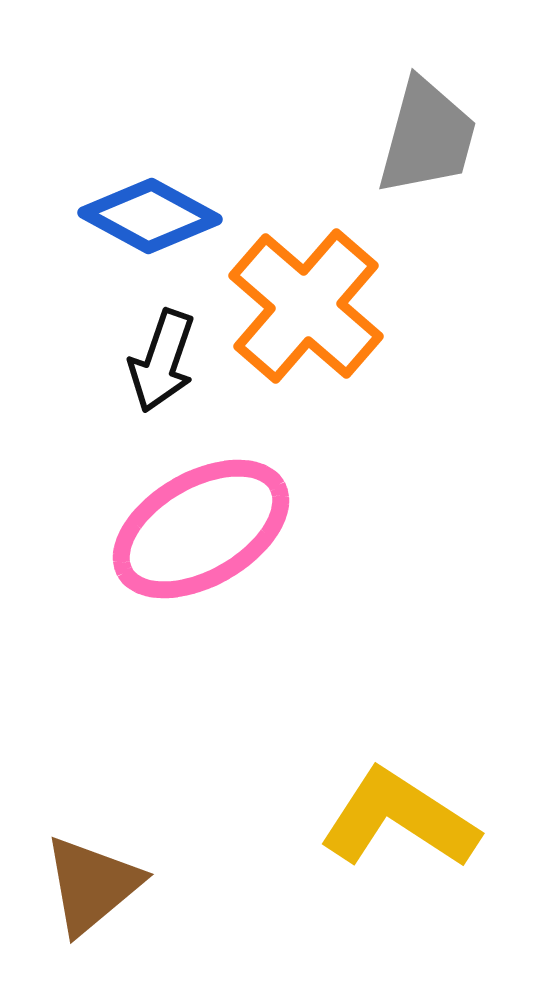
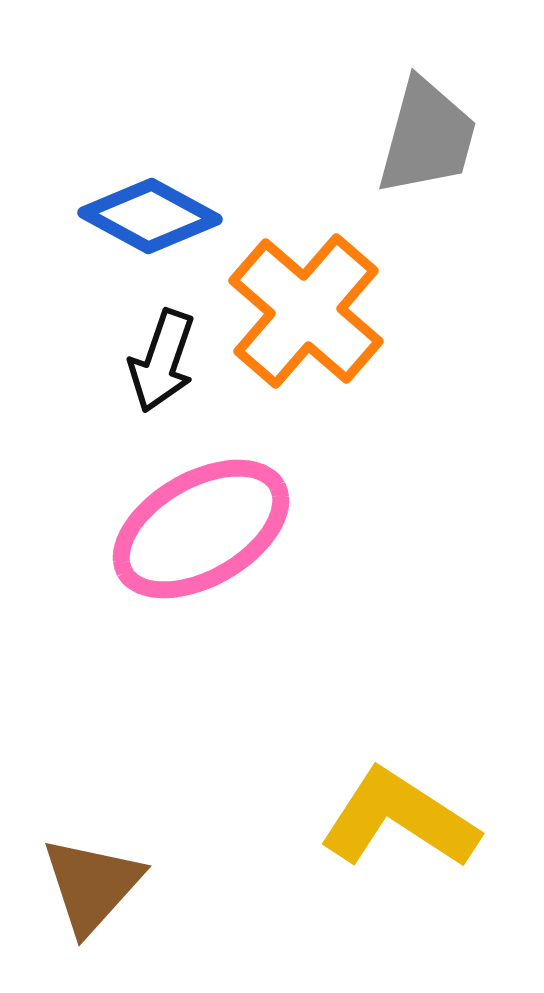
orange cross: moved 5 px down
brown triangle: rotated 8 degrees counterclockwise
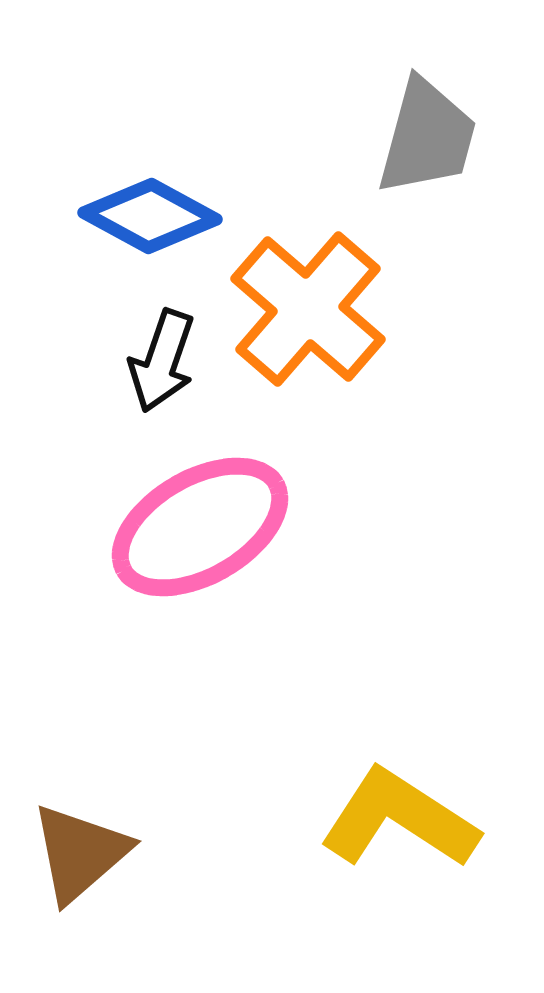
orange cross: moved 2 px right, 2 px up
pink ellipse: moved 1 px left, 2 px up
brown triangle: moved 12 px left, 32 px up; rotated 7 degrees clockwise
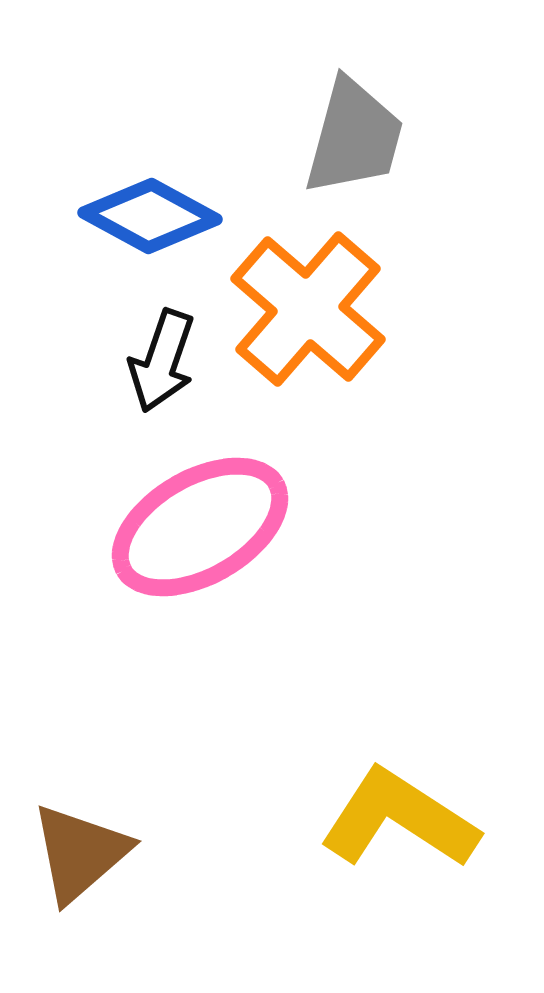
gray trapezoid: moved 73 px left
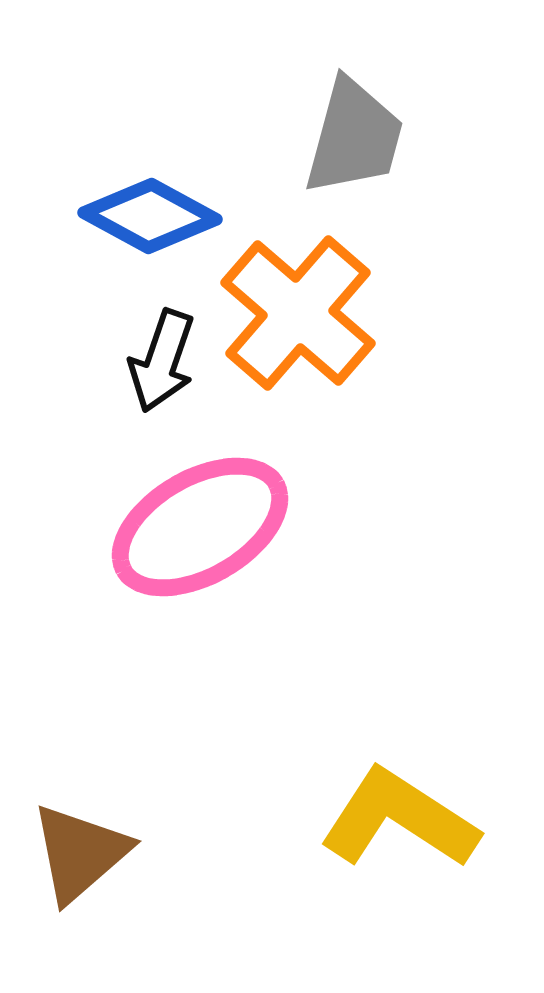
orange cross: moved 10 px left, 4 px down
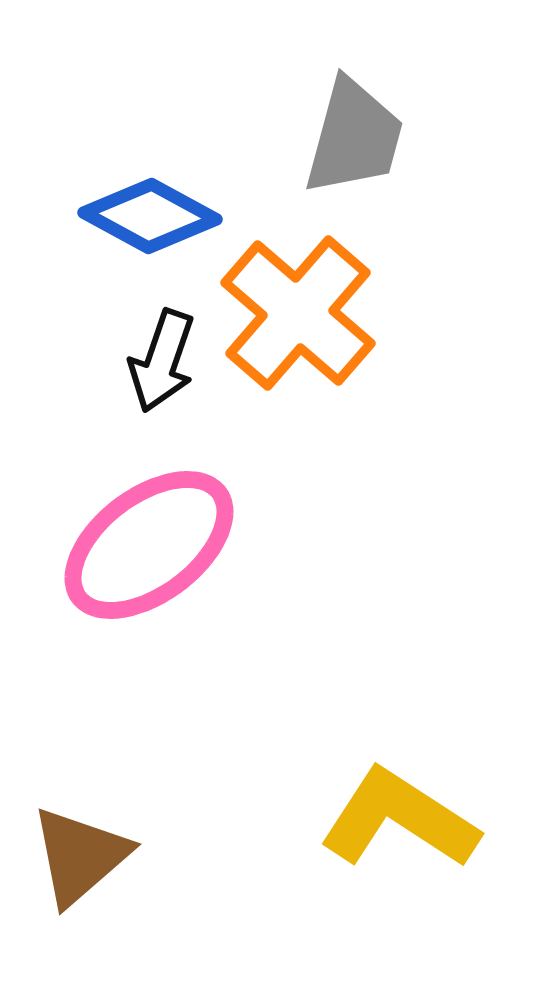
pink ellipse: moved 51 px left, 18 px down; rotated 7 degrees counterclockwise
brown triangle: moved 3 px down
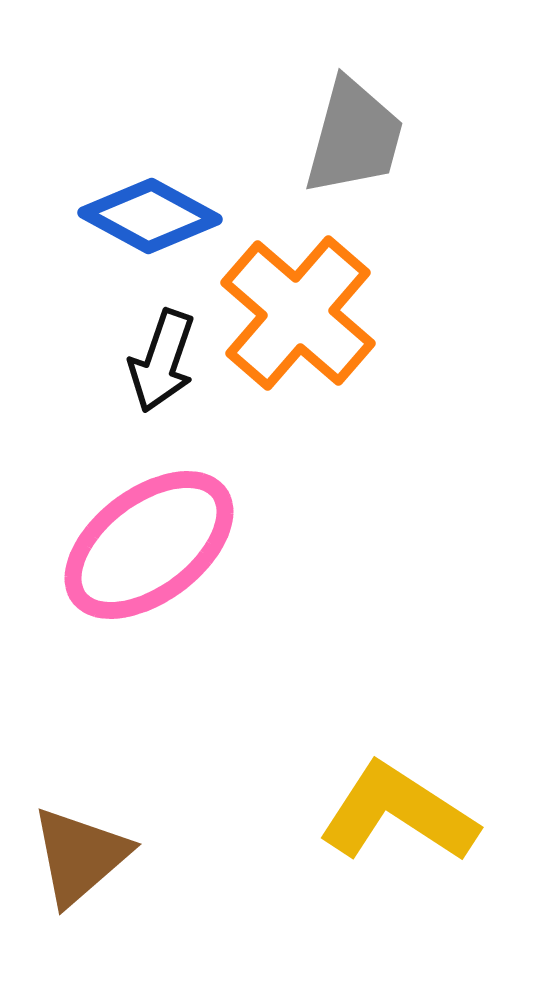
yellow L-shape: moved 1 px left, 6 px up
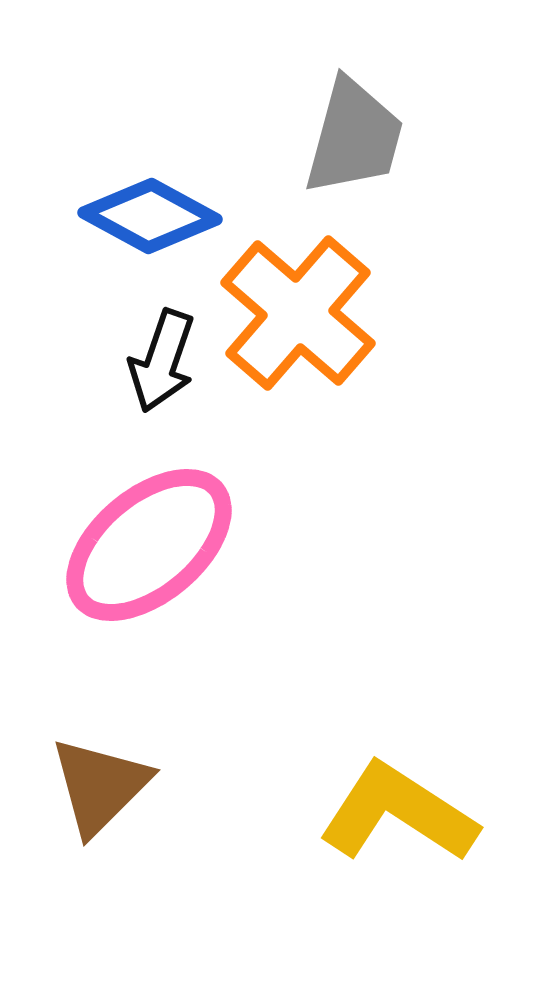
pink ellipse: rotated 3 degrees counterclockwise
brown triangle: moved 20 px right, 70 px up; rotated 4 degrees counterclockwise
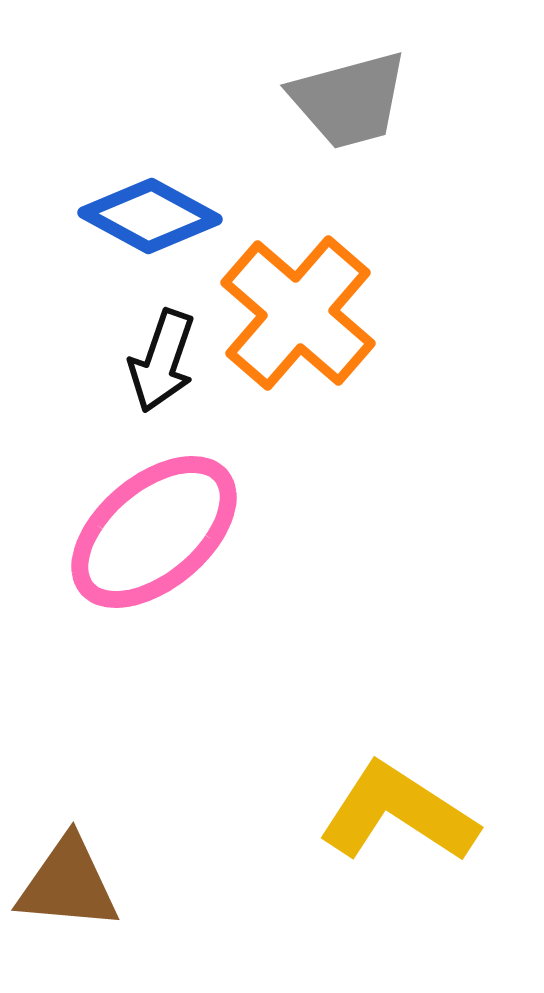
gray trapezoid: moved 5 px left, 37 px up; rotated 60 degrees clockwise
pink ellipse: moved 5 px right, 13 px up
brown triangle: moved 32 px left, 98 px down; rotated 50 degrees clockwise
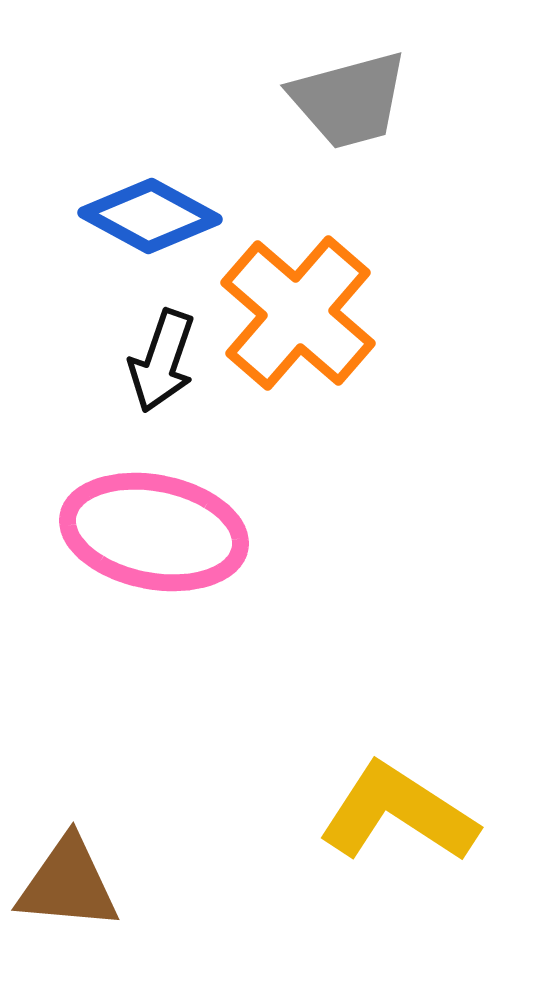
pink ellipse: rotated 51 degrees clockwise
